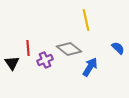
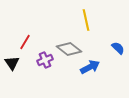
red line: moved 3 px left, 6 px up; rotated 35 degrees clockwise
blue arrow: rotated 30 degrees clockwise
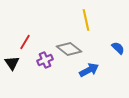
blue arrow: moved 1 px left, 3 px down
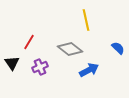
red line: moved 4 px right
gray diamond: moved 1 px right
purple cross: moved 5 px left, 7 px down
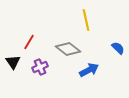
gray diamond: moved 2 px left
black triangle: moved 1 px right, 1 px up
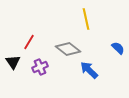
yellow line: moved 1 px up
blue arrow: rotated 108 degrees counterclockwise
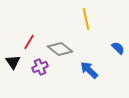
gray diamond: moved 8 px left
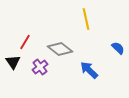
red line: moved 4 px left
purple cross: rotated 14 degrees counterclockwise
